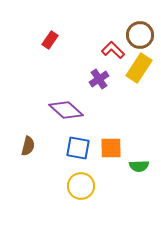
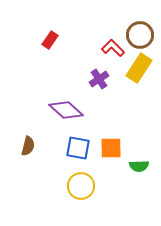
red L-shape: moved 2 px up
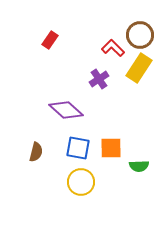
brown semicircle: moved 8 px right, 6 px down
yellow circle: moved 4 px up
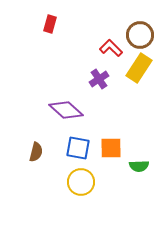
red rectangle: moved 16 px up; rotated 18 degrees counterclockwise
red L-shape: moved 2 px left
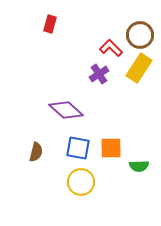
purple cross: moved 5 px up
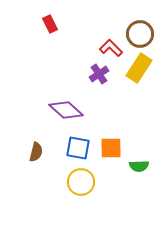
red rectangle: rotated 42 degrees counterclockwise
brown circle: moved 1 px up
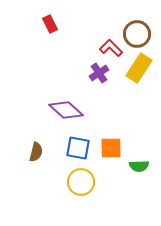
brown circle: moved 3 px left
purple cross: moved 1 px up
